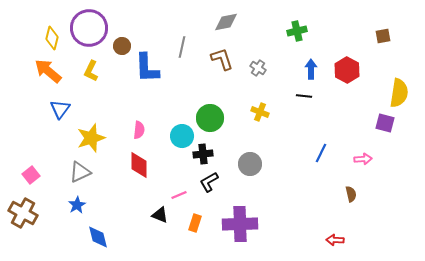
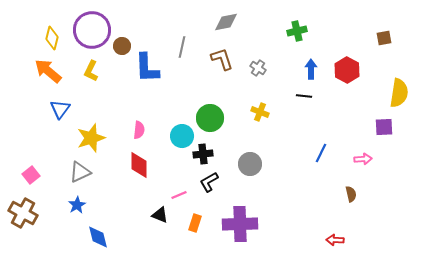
purple circle: moved 3 px right, 2 px down
brown square: moved 1 px right, 2 px down
purple square: moved 1 px left, 4 px down; rotated 18 degrees counterclockwise
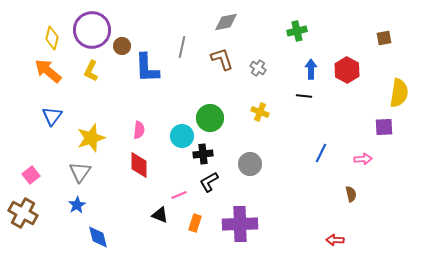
blue triangle: moved 8 px left, 7 px down
gray triangle: rotated 30 degrees counterclockwise
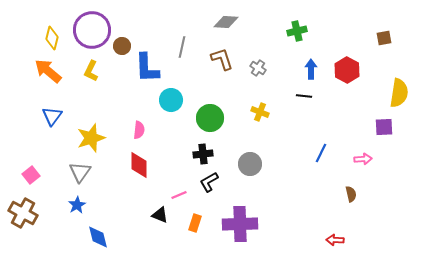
gray diamond: rotated 15 degrees clockwise
cyan circle: moved 11 px left, 36 px up
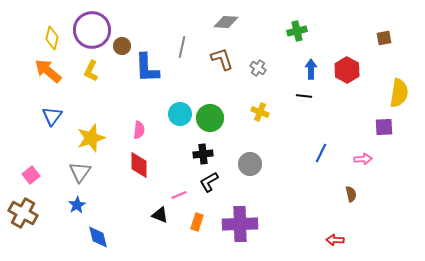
cyan circle: moved 9 px right, 14 px down
orange rectangle: moved 2 px right, 1 px up
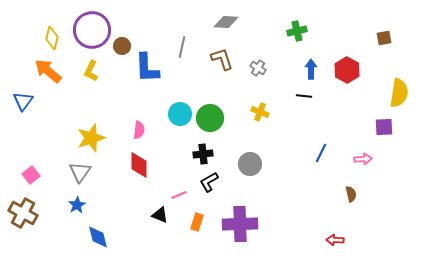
blue triangle: moved 29 px left, 15 px up
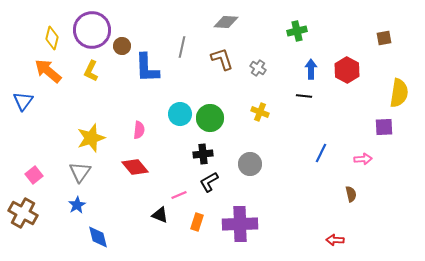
red diamond: moved 4 px left, 2 px down; rotated 40 degrees counterclockwise
pink square: moved 3 px right
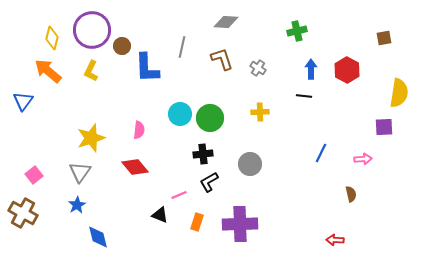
yellow cross: rotated 24 degrees counterclockwise
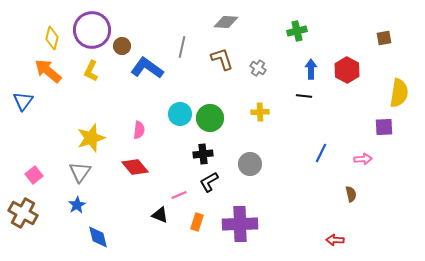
blue L-shape: rotated 128 degrees clockwise
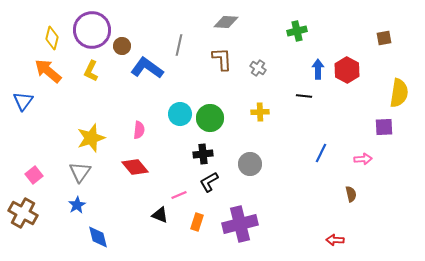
gray line: moved 3 px left, 2 px up
brown L-shape: rotated 15 degrees clockwise
blue arrow: moved 7 px right
purple cross: rotated 12 degrees counterclockwise
